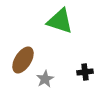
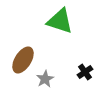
black cross: rotated 28 degrees counterclockwise
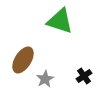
black cross: moved 1 px left, 4 px down
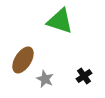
gray star: rotated 18 degrees counterclockwise
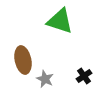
brown ellipse: rotated 44 degrees counterclockwise
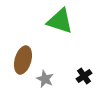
brown ellipse: rotated 28 degrees clockwise
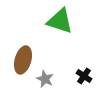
black cross: rotated 21 degrees counterclockwise
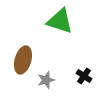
gray star: moved 1 px right, 1 px down; rotated 30 degrees clockwise
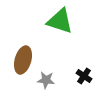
gray star: rotated 24 degrees clockwise
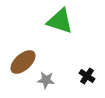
brown ellipse: moved 2 px down; rotated 32 degrees clockwise
black cross: moved 3 px right
